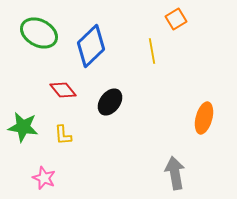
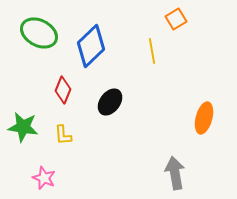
red diamond: rotated 60 degrees clockwise
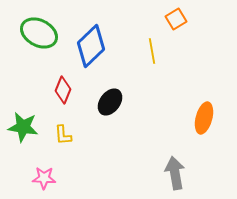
pink star: rotated 20 degrees counterclockwise
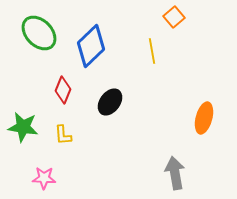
orange square: moved 2 px left, 2 px up; rotated 10 degrees counterclockwise
green ellipse: rotated 18 degrees clockwise
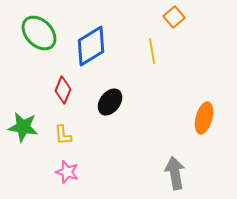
blue diamond: rotated 12 degrees clockwise
pink star: moved 23 px right, 6 px up; rotated 15 degrees clockwise
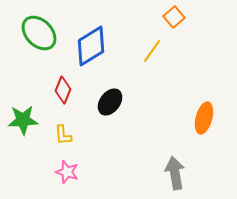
yellow line: rotated 45 degrees clockwise
green star: moved 7 px up; rotated 12 degrees counterclockwise
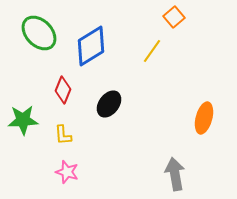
black ellipse: moved 1 px left, 2 px down
gray arrow: moved 1 px down
